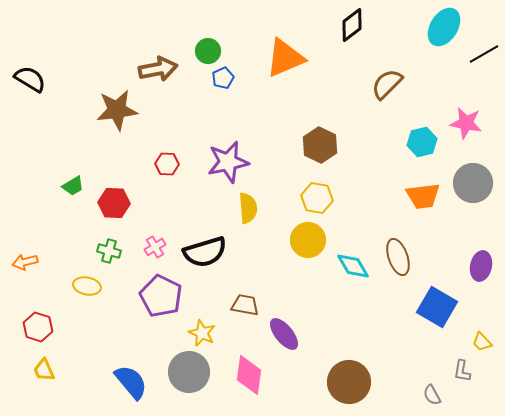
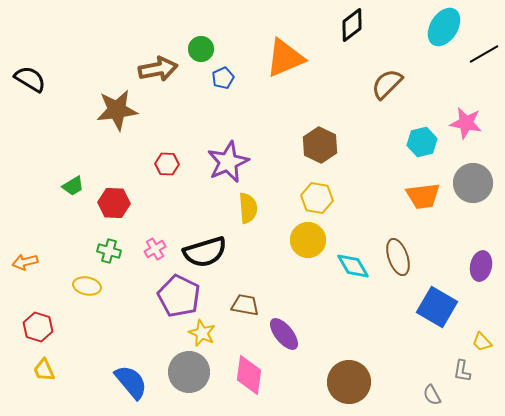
green circle at (208, 51): moved 7 px left, 2 px up
purple star at (228, 162): rotated 12 degrees counterclockwise
pink cross at (155, 247): moved 2 px down
purple pentagon at (161, 296): moved 18 px right
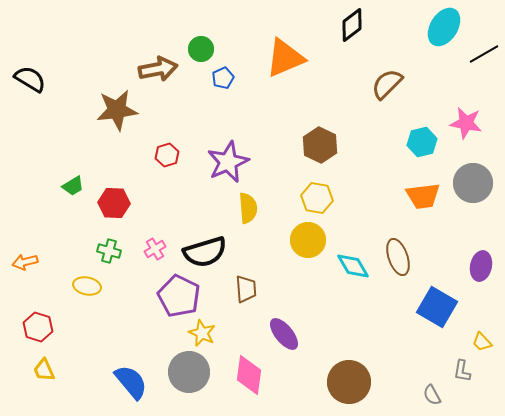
red hexagon at (167, 164): moved 9 px up; rotated 20 degrees counterclockwise
brown trapezoid at (245, 305): moved 1 px right, 16 px up; rotated 76 degrees clockwise
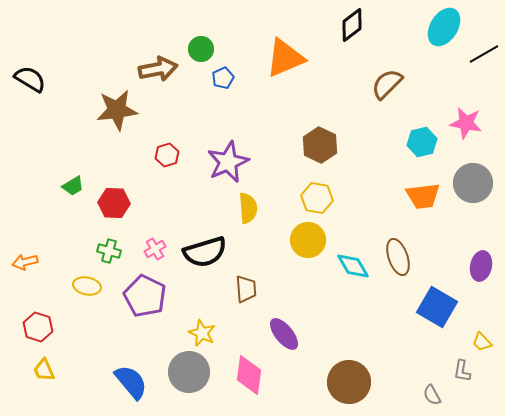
purple pentagon at (179, 296): moved 34 px left
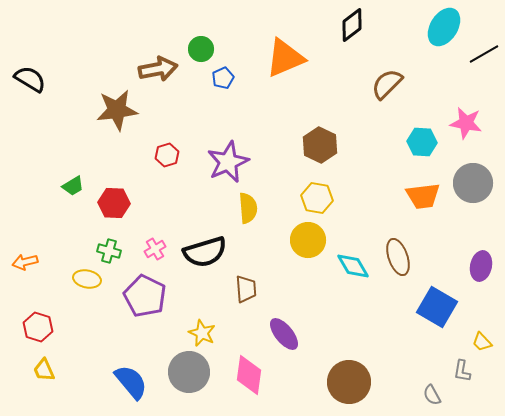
cyan hexagon at (422, 142): rotated 16 degrees clockwise
yellow ellipse at (87, 286): moved 7 px up
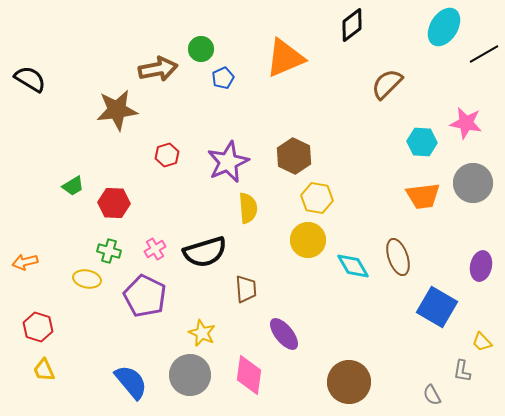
brown hexagon at (320, 145): moved 26 px left, 11 px down
gray circle at (189, 372): moved 1 px right, 3 px down
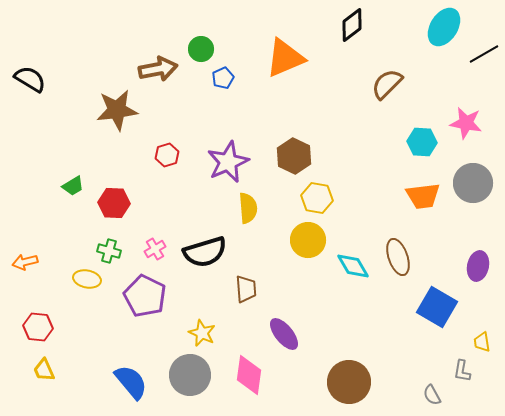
purple ellipse at (481, 266): moved 3 px left
red hexagon at (38, 327): rotated 12 degrees counterclockwise
yellow trapezoid at (482, 342): rotated 35 degrees clockwise
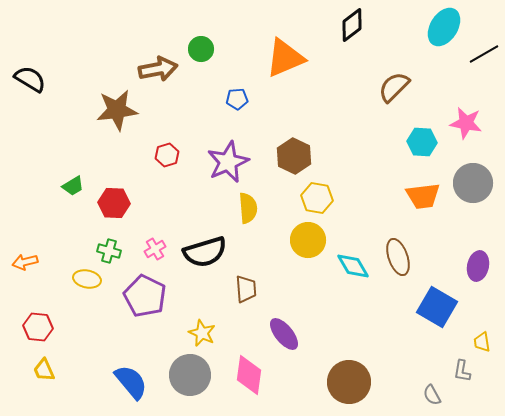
blue pentagon at (223, 78): moved 14 px right, 21 px down; rotated 20 degrees clockwise
brown semicircle at (387, 84): moved 7 px right, 3 px down
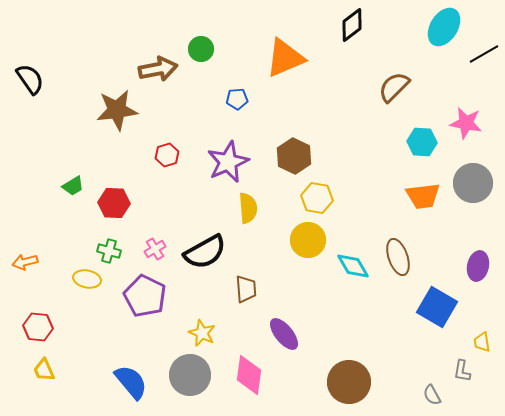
black semicircle at (30, 79): rotated 24 degrees clockwise
black semicircle at (205, 252): rotated 12 degrees counterclockwise
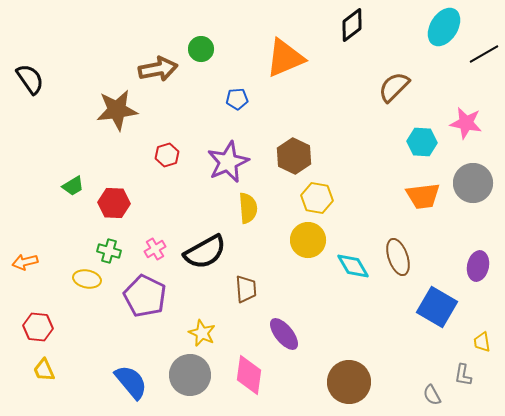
gray L-shape at (462, 371): moved 1 px right, 4 px down
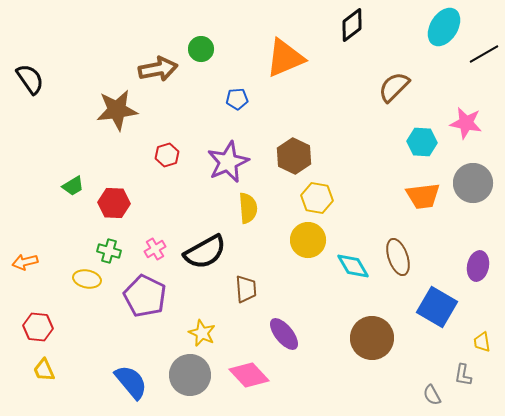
pink diamond at (249, 375): rotated 51 degrees counterclockwise
brown circle at (349, 382): moved 23 px right, 44 px up
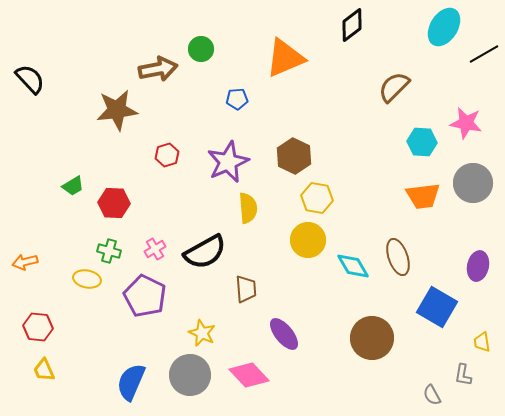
black semicircle at (30, 79): rotated 8 degrees counterclockwise
blue semicircle at (131, 382): rotated 117 degrees counterclockwise
